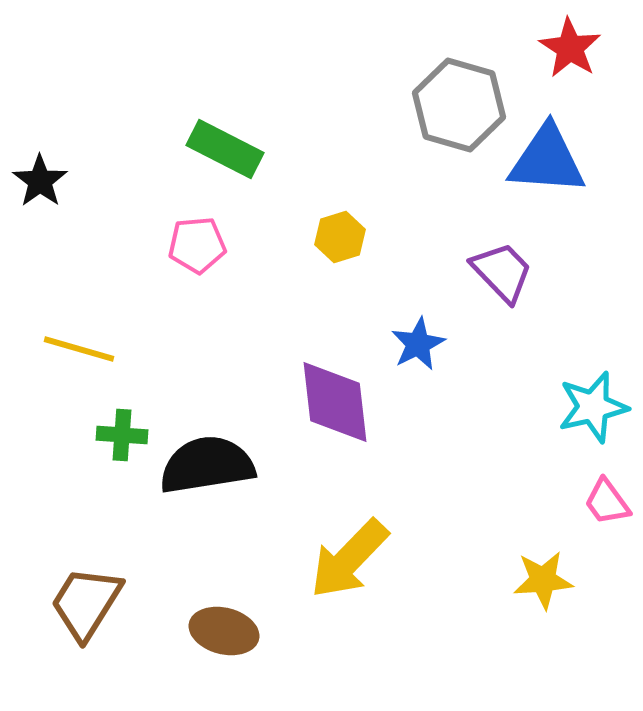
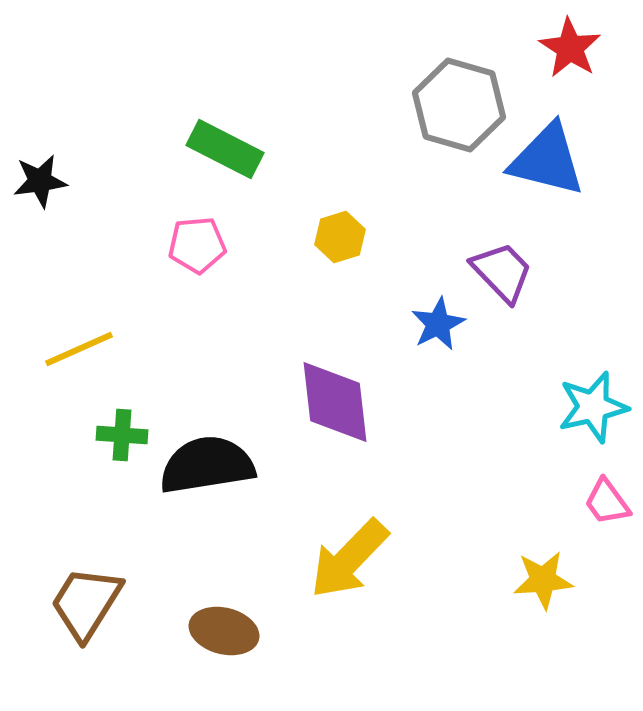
blue triangle: rotated 10 degrees clockwise
black star: rotated 28 degrees clockwise
blue star: moved 20 px right, 20 px up
yellow line: rotated 40 degrees counterclockwise
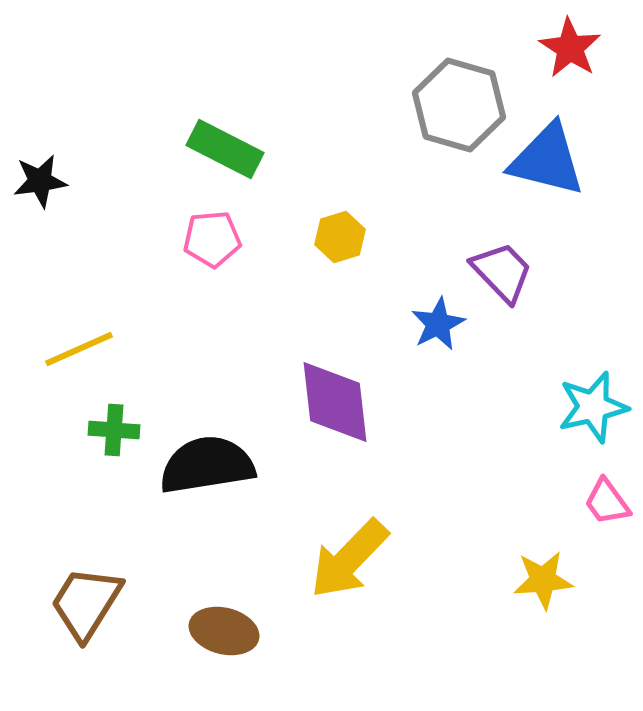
pink pentagon: moved 15 px right, 6 px up
green cross: moved 8 px left, 5 px up
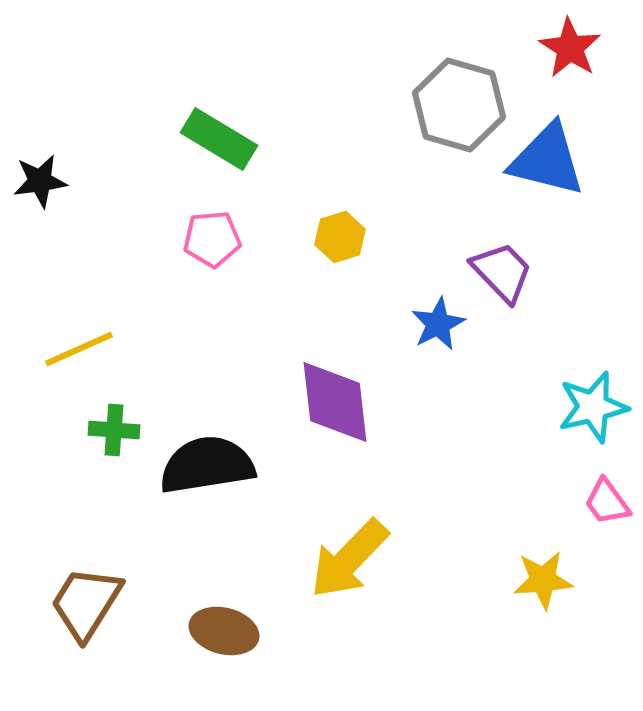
green rectangle: moved 6 px left, 10 px up; rotated 4 degrees clockwise
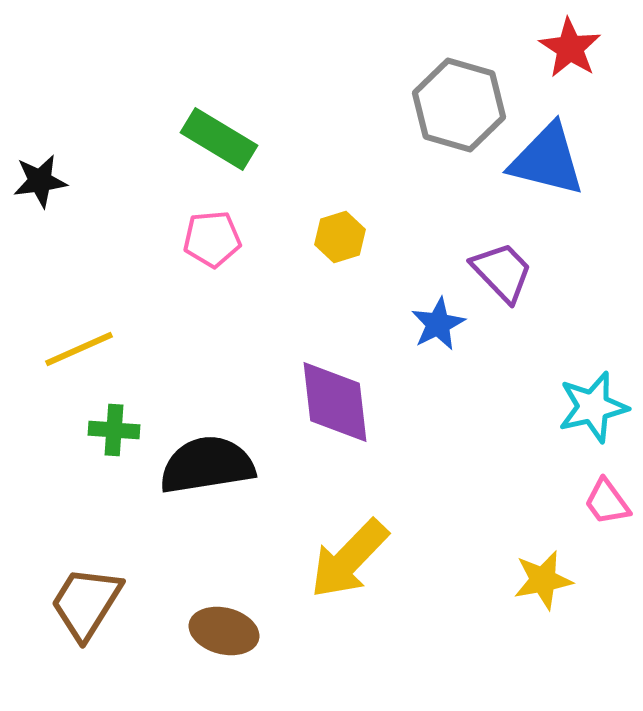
yellow star: rotated 6 degrees counterclockwise
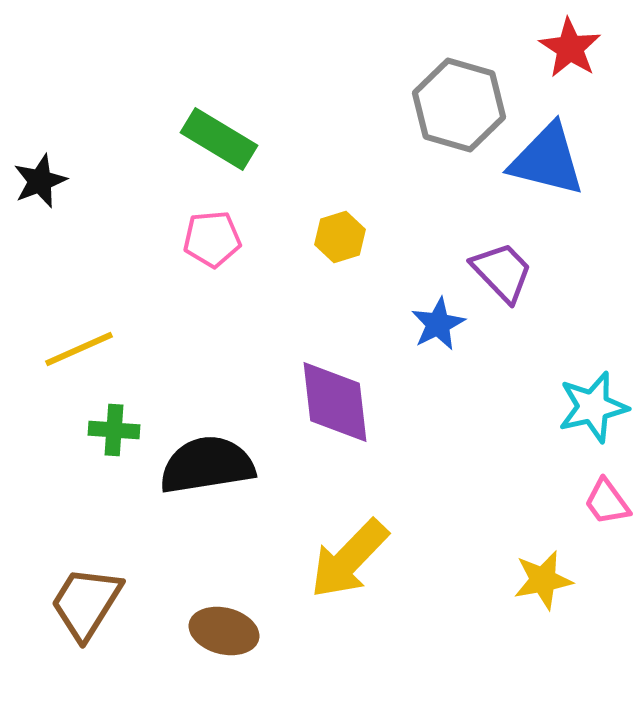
black star: rotated 14 degrees counterclockwise
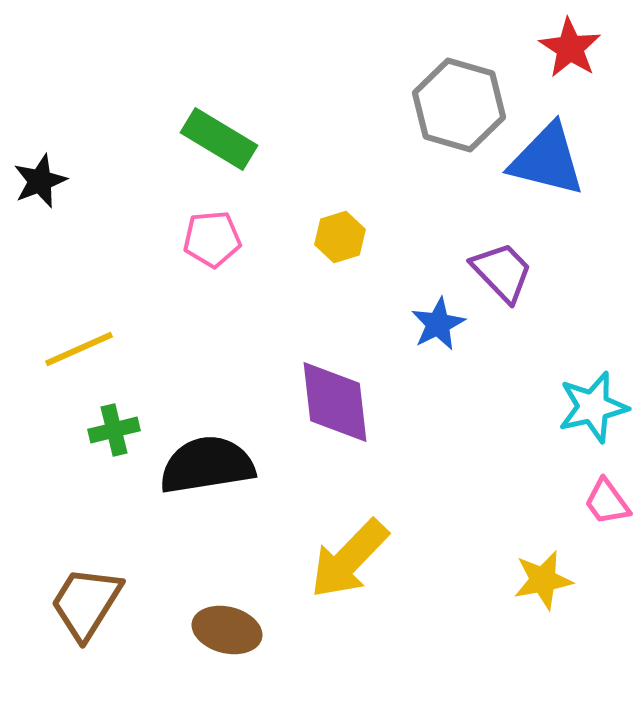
green cross: rotated 18 degrees counterclockwise
brown ellipse: moved 3 px right, 1 px up
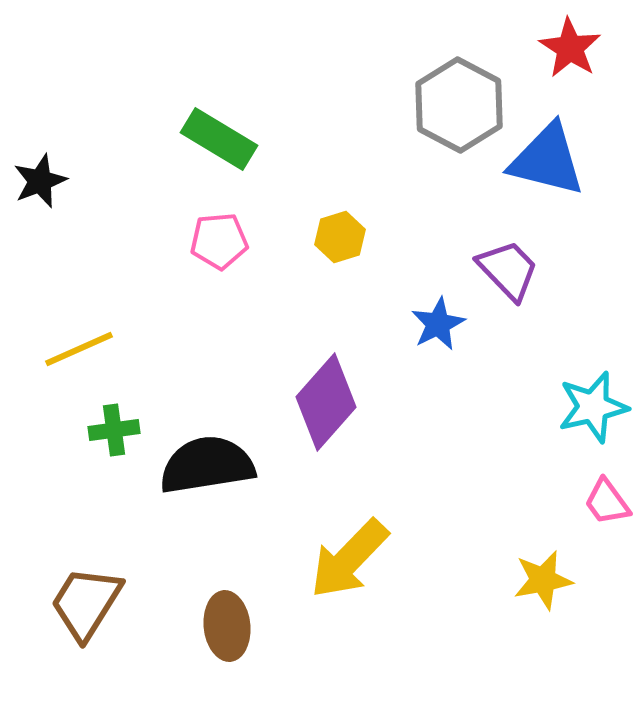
gray hexagon: rotated 12 degrees clockwise
pink pentagon: moved 7 px right, 2 px down
purple trapezoid: moved 6 px right, 2 px up
purple diamond: moved 9 px left; rotated 48 degrees clockwise
green cross: rotated 6 degrees clockwise
brown ellipse: moved 4 px up; rotated 70 degrees clockwise
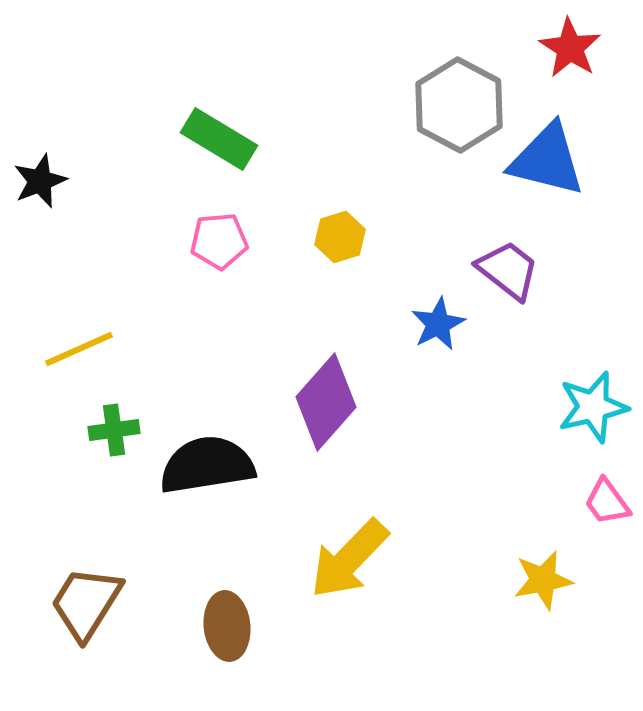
purple trapezoid: rotated 8 degrees counterclockwise
